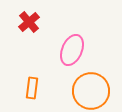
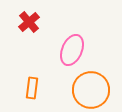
orange circle: moved 1 px up
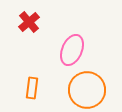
orange circle: moved 4 px left
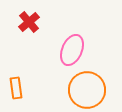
orange rectangle: moved 16 px left; rotated 15 degrees counterclockwise
